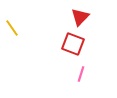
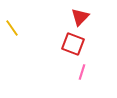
pink line: moved 1 px right, 2 px up
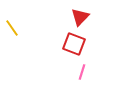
red square: moved 1 px right
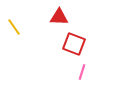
red triangle: moved 21 px left; rotated 48 degrees clockwise
yellow line: moved 2 px right, 1 px up
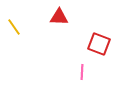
red square: moved 25 px right
pink line: rotated 14 degrees counterclockwise
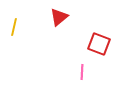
red triangle: rotated 42 degrees counterclockwise
yellow line: rotated 48 degrees clockwise
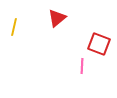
red triangle: moved 2 px left, 1 px down
pink line: moved 6 px up
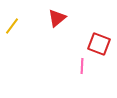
yellow line: moved 2 px left, 1 px up; rotated 24 degrees clockwise
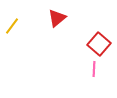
red square: rotated 20 degrees clockwise
pink line: moved 12 px right, 3 px down
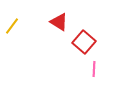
red triangle: moved 2 px right, 4 px down; rotated 48 degrees counterclockwise
red square: moved 15 px left, 2 px up
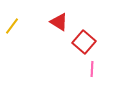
pink line: moved 2 px left
